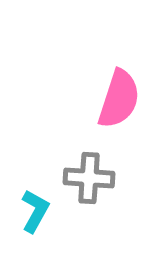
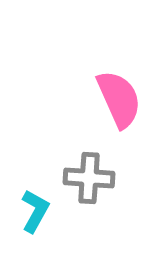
pink semicircle: rotated 42 degrees counterclockwise
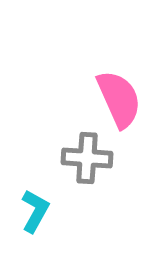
gray cross: moved 2 px left, 20 px up
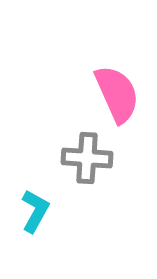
pink semicircle: moved 2 px left, 5 px up
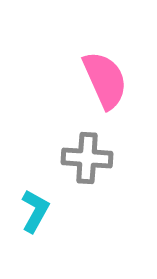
pink semicircle: moved 12 px left, 14 px up
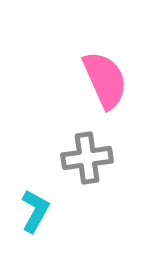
gray cross: rotated 12 degrees counterclockwise
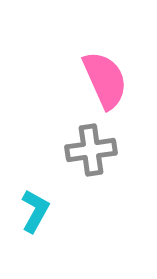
gray cross: moved 4 px right, 8 px up
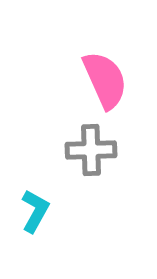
gray cross: rotated 6 degrees clockwise
